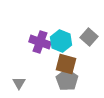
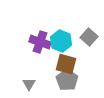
gray triangle: moved 10 px right, 1 px down
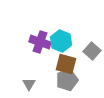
gray square: moved 3 px right, 14 px down
gray pentagon: rotated 20 degrees clockwise
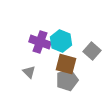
gray triangle: moved 12 px up; rotated 16 degrees counterclockwise
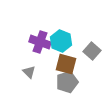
gray pentagon: moved 2 px down
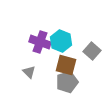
brown square: moved 1 px down
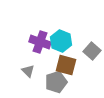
gray triangle: moved 1 px left, 1 px up
gray pentagon: moved 11 px left
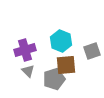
purple cross: moved 15 px left, 8 px down; rotated 35 degrees counterclockwise
gray square: rotated 30 degrees clockwise
brown square: rotated 20 degrees counterclockwise
gray pentagon: moved 2 px left, 3 px up
